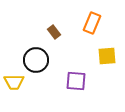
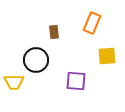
brown rectangle: rotated 32 degrees clockwise
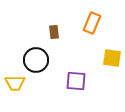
yellow square: moved 5 px right, 2 px down; rotated 12 degrees clockwise
yellow trapezoid: moved 1 px right, 1 px down
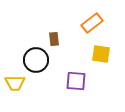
orange rectangle: rotated 30 degrees clockwise
brown rectangle: moved 7 px down
yellow square: moved 11 px left, 4 px up
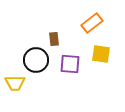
purple square: moved 6 px left, 17 px up
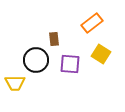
yellow square: rotated 24 degrees clockwise
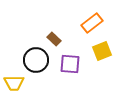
brown rectangle: rotated 40 degrees counterclockwise
yellow square: moved 1 px right, 3 px up; rotated 36 degrees clockwise
yellow trapezoid: moved 1 px left
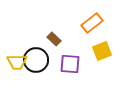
yellow trapezoid: moved 3 px right, 21 px up
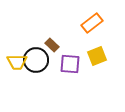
brown rectangle: moved 2 px left, 6 px down
yellow square: moved 5 px left, 5 px down
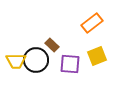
yellow trapezoid: moved 1 px left, 1 px up
